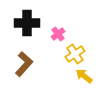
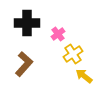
yellow cross: moved 2 px left
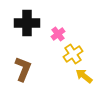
brown L-shape: moved 1 px left, 5 px down; rotated 20 degrees counterclockwise
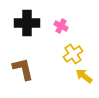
pink cross: moved 3 px right, 8 px up; rotated 24 degrees counterclockwise
brown L-shape: rotated 35 degrees counterclockwise
